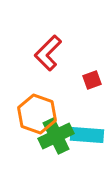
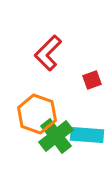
green cross: rotated 12 degrees counterclockwise
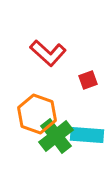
red L-shape: rotated 93 degrees counterclockwise
red square: moved 4 px left
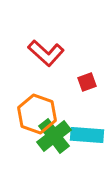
red L-shape: moved 2 px left
red square: moved 1 px left, 2 px down
green cross: moved 2 px left
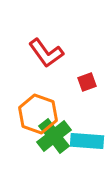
red L-shape: rotated 12 degrees clockwise
orange hexagon: moved 1 px right
cyan rectangle: moved 6 px down
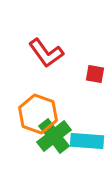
red square: moved 8 px right, 8 px up; rotated 30 degrees clockwise
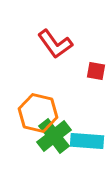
red L-shape: moved 9 px right, 9 px up
red square: moved 1 px right, 3 px up
orange hexagon: moved 1 px up; rotated 6 degrees counterclockwise
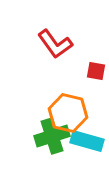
orange hexagon: moved 30 px right
green cross: moved 2 px left; rotated 20 degrees clockwise
cyan rectangle: rotated 12 degrees clockwise
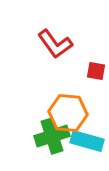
orange hexagon: rotated 9 degrees counterclockwise
